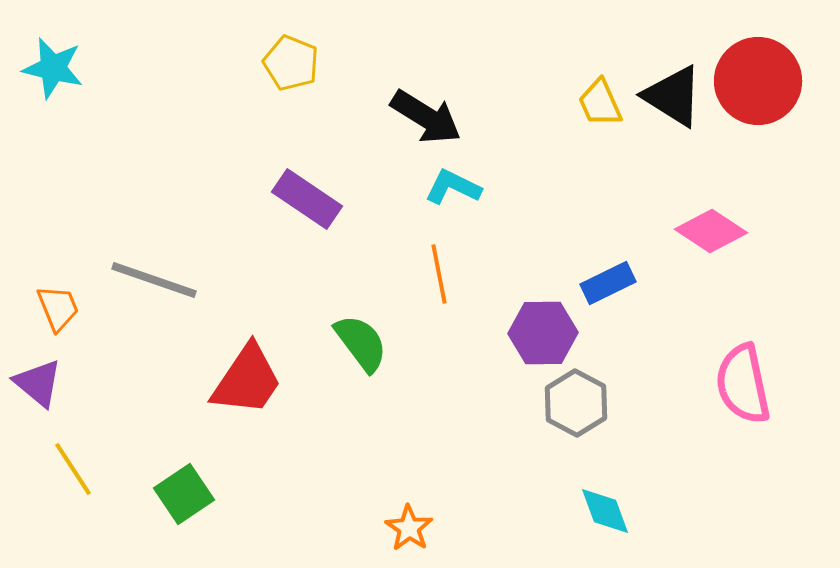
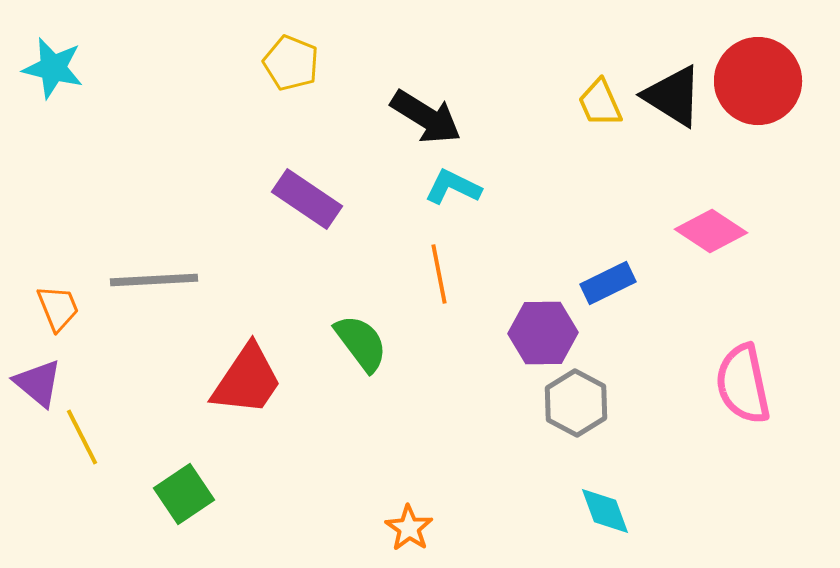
gray line: rotated 22 degrees counterclockwise
yellow line: moved 9 px right, 32 px up; rotated 6 degrees clockwise
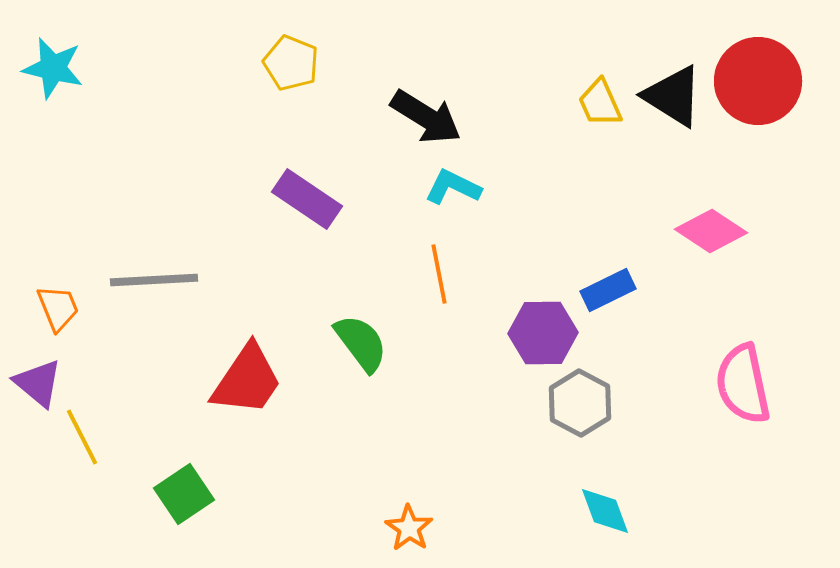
blue rectangle: moved 7 px down
gray hexagon: moved 4 px right
